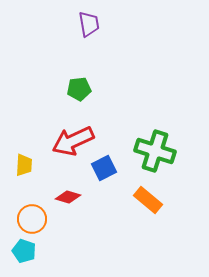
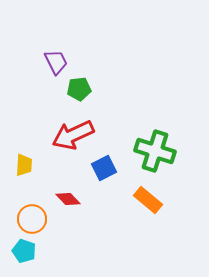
purple trapezoid: moved 33 px left, 38 px down; rotated 16 degrees counterclockwise
red arrow: moved 6 px up
red diamond: moved 2 px down; rotated 30 degrees clockwise
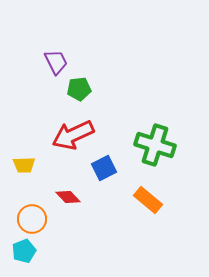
green cross: moved 6 px up
yellow trapezoid: rotated 85 degrees clockwise
red diamond: moved 2 px up
cyan pentagon: rotated 30 degrees clockwise
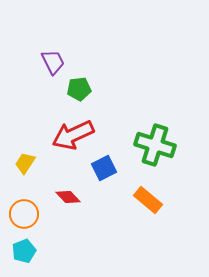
purple trapezoid: moved 3 px left
yellow trapezoid: moved 1 px right, 2 px up; rotated 125 degrees clockwise
orange circle: moved 8 px left, 5 px up
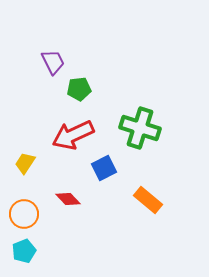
green cross: moved 15 px left, 17 px up
red diamond: moved 2 px down
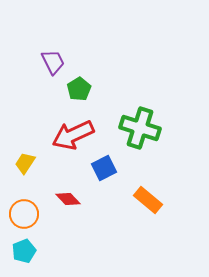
green pentagon: rotated 25 degrees counterclockwise
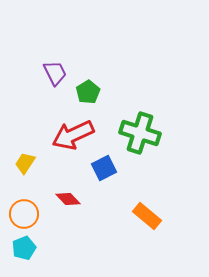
purple trapezoid: moved 2 px right, 11 px down
green pentagon: moved 9 px right, 3 px down
green cross: moved 5 px down
orange rectangle: moved 1 px left, 16 px down
cyan pentagon: moved 3 px up
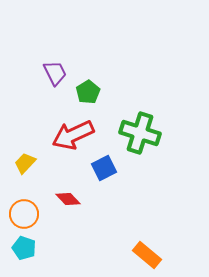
yellow trapezoid: rotated 10 degrees clockwise
orange rectangle: moved 39 px down
cyan pentagon: rotated 30 degrees counterclockwise
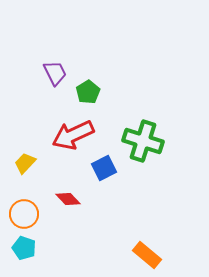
green cross: moved 3 px right, 8 px down
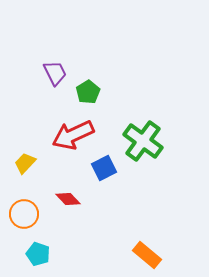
green cross: rotated 18 degrees clockwise
cyan pentagon: moved 14 px right, 6 px down
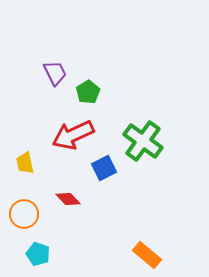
yellow trapezoid: rotated 55 degrees counterclockwise
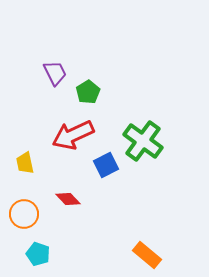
blue square: moved 2 px right, 3 px up
